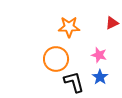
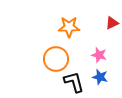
blue star: rotated 21 degrees counterclockwise
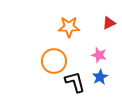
red triangle: moved 3 px left
orange circle: moved 2 px left, 2 px down
blue star: rotated 28 degrees clockwise
black L-shape: moved 1 px right
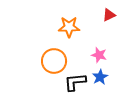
red triangle: moved 8 px up
black L-shape: rotated 80 degrees counterclockwise
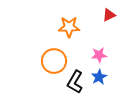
pink star: rotated 21 degrees counterclockwise
blue star: moved 1 px left
black L-shape: rotated 55 degrees counterclockwise
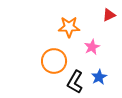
pink star: moved 7 px left, 8 px up; rotated 21 degrees counterclockwise
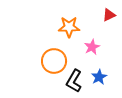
black L-shape: moved 1 px left, 1 px up
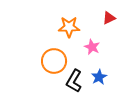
red triangle: moved 3 px down
pink star: rotated 21 degrees counterclockwise
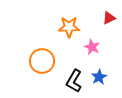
orange circle: moved 12 px left
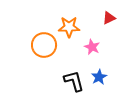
orange circle: moved 2 px right, 16 px up
black L-shape: rotated 135 degrees clockwise
